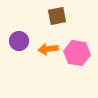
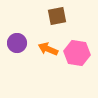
purple circle: moved 2 px left, 2 px down
orange arrow: rotated 30 degrees clockwise
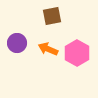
brown square: moved 5 px left
pink hexagon: rotated 20 degrees clockwise
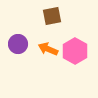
purple circle: moved 1 px right, 1 px down
pink hexagon: moved 2 px left, 2 px up
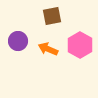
purple circle: moved 3 px up
pink hexagon: moved 5 px right, 6 px up
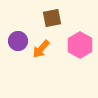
brown square: moved 2 px down
orange arrow: moved 7 px left; rotated 72 degrees counterclockwise
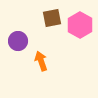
pink hexagon: moved 20 px up
orange arrow: moved 12 px down; rotated 120 degrees clockwise
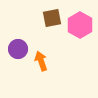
purple circle: moved 8 px down
